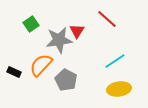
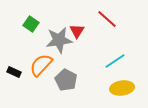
green square: rotated 21 degrees counterclockwise
yellow ellipse: moved 3 px right, 1 px up
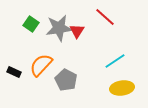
red line: moved 2 px left, 2 px up
gray star: moved 12 px up
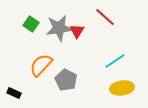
black rectangle: moved 21 px down
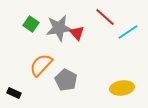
red triangle: moved 2 px down; rotated 14 degrees counterclockwise
cyan line: moved 13 px right, 29 px up
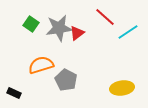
red triangle: rotated 35 degrees clockwise
orange semicircle: rotated 30 degrees clockwise
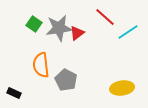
green square: moved 3 px right
orange semicircle: rotated 80 degrees counterclockwise
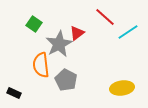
gray star: moved 16 px down; rotated 20 degrees counterclockwise
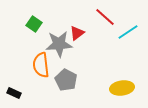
gray star: rotated 24 degrees clockwise
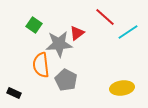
green square: moved 1 px down
